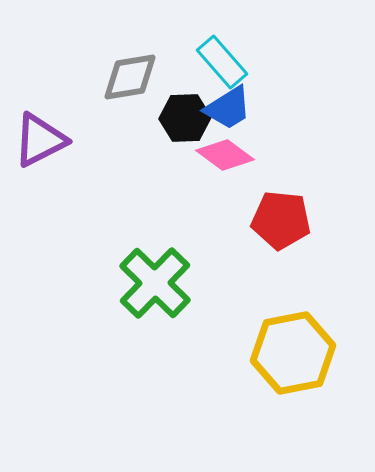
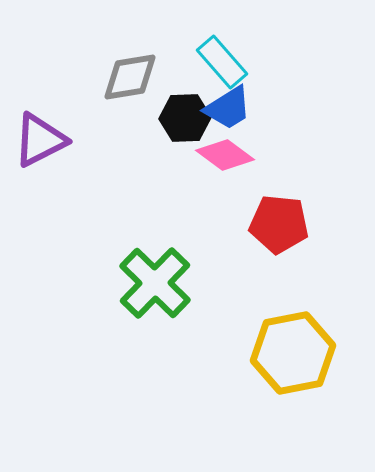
red pentagon: moved 2 px left, 4 px down
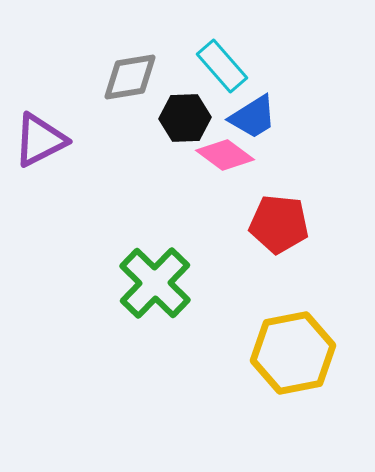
cyan rectangle: moved 4 px down
blue trapezoid: moved 25 px right, 9 px down
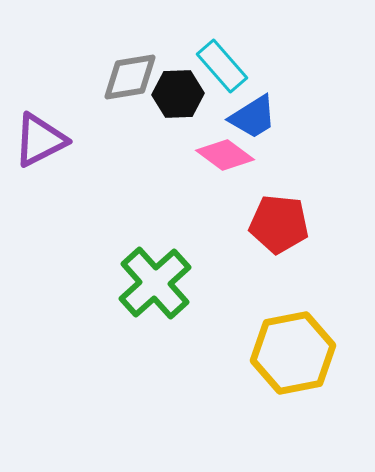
black hexagon: moved 7 px left, 24 px up
green cross: rotated 4 degrees clockwise
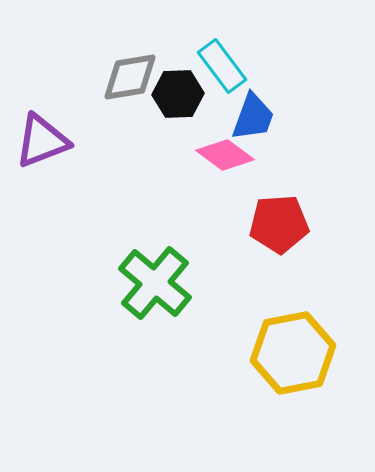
cyan rectangle: rotated 4 degrees clockwise
blue trapezoid: rotated 38 degrees counterclockwise
purple triangle: moved 2 px right, 1 px down; rotated 6 degrees clockwise
red pentagon: rotated 10 degrees counterclockwise
green cross: rotated 8 degrees counterclockwise
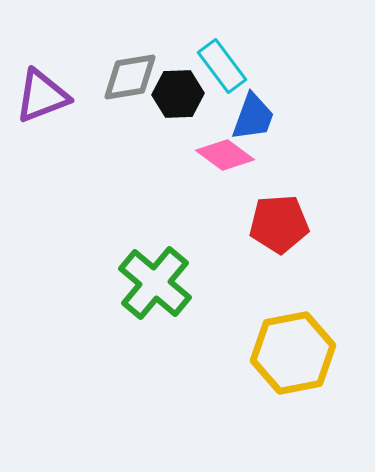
purple triangle: moved 45 px up
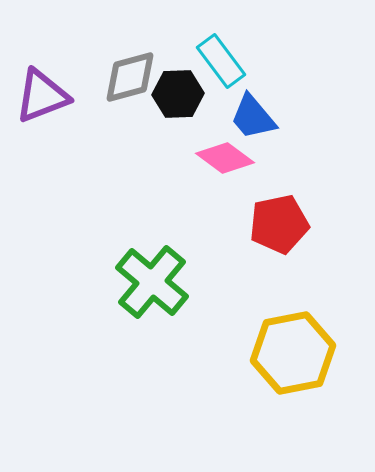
cyan rectangle: moved 1 px left, 5 px up
gray diamond: rotated 6 degrees counterclockwise
blue trapezoid: rotated 120 degrees clockwise
pink diamond: moved 3 px down
red pentagon: rotated 8 degrees counterclockwise
green cross: moved 3 px left, 1 px up
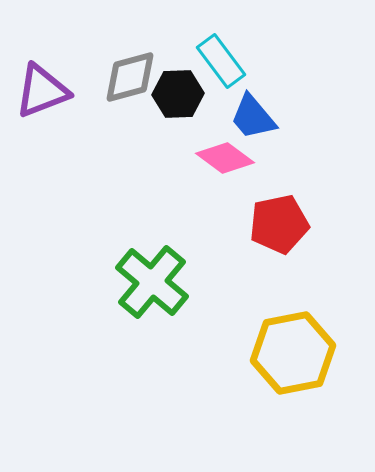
purple triangle: moved 5 px up
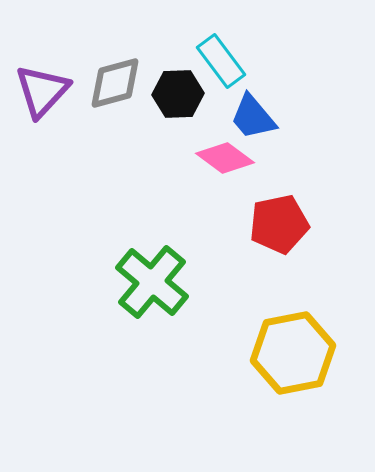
gray diamond: moved 15 px left, 6 px down
purple triangle: rotated 26 degrees counterclockwise
